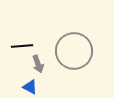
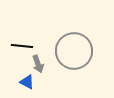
black line: rotated 10 degrees clockwise
blue triangle: moved 3 px left, 5 px up
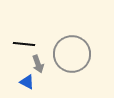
black line: moved 2 px right, 2 px up
gray circle: moved 2 px left, 3 px down
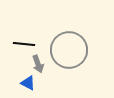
gray circle: moved 3 px left, 4 px up
blue triangle: moved 1 px right, 1 px down
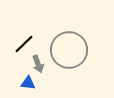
black line: rotated 50 degrees counterclockwise
blue triangle: rotated 21 degrees counterclockwise
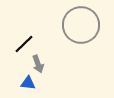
gray circle: moved 12 px right, 25 px up
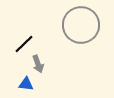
blue triangle: moved 2 px left, 1 px down
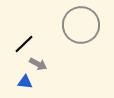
gray arrow: rotated 42 degrees counterclockwise
blue triangle: moved 1 px left, 2 px up
